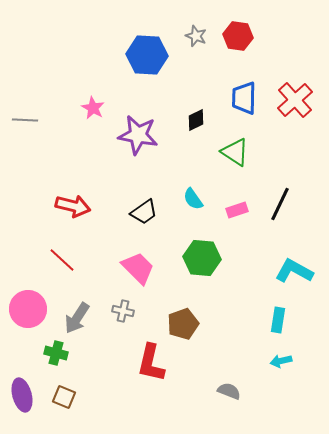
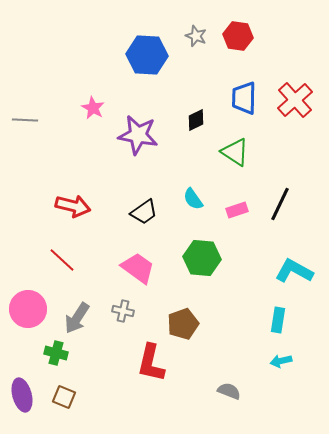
pink trapezoid: rotated 9 degrees counterclockwise
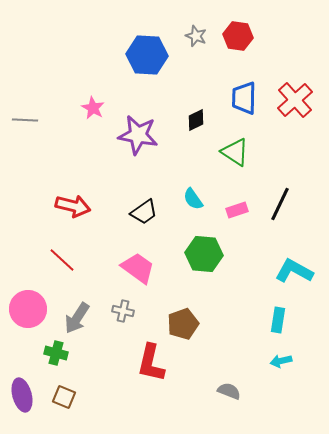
green hexagon: moved 2 px right, 4 px up
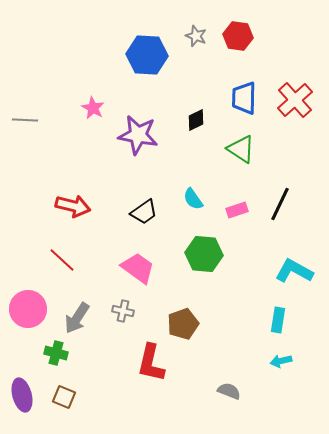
green triangle: moved 6 px right, 3 px up
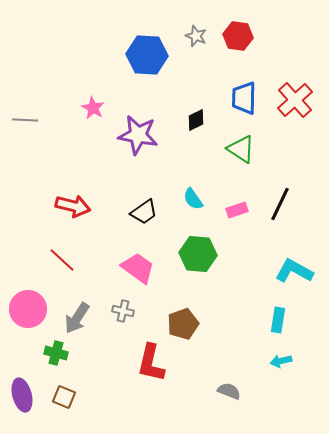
green hexagon: moved 6 px left
